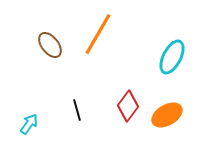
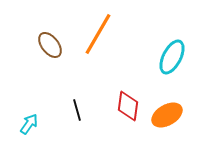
red diamond: rotated 28 degrees counterclockwise
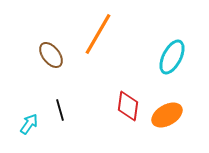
brown ellipse: moved 1 px right, 10 px down
black line: moved 17 px left
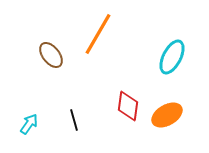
black line: moved 14 px right, 10 px down
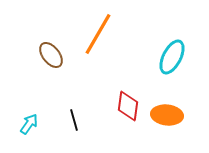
orange ellipse: rotated 36 degrees clockwise
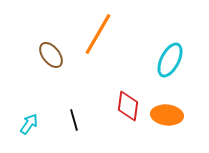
cyan ellipse: moved 2 px left, 3 px down
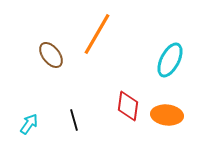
orange line: moved 1 px left
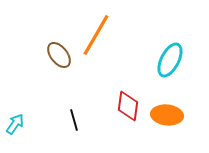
orange line: moved 1 px left, 1 px down
brown ellipse: moved 8 px right
cyan arrow: moved 14 px left
